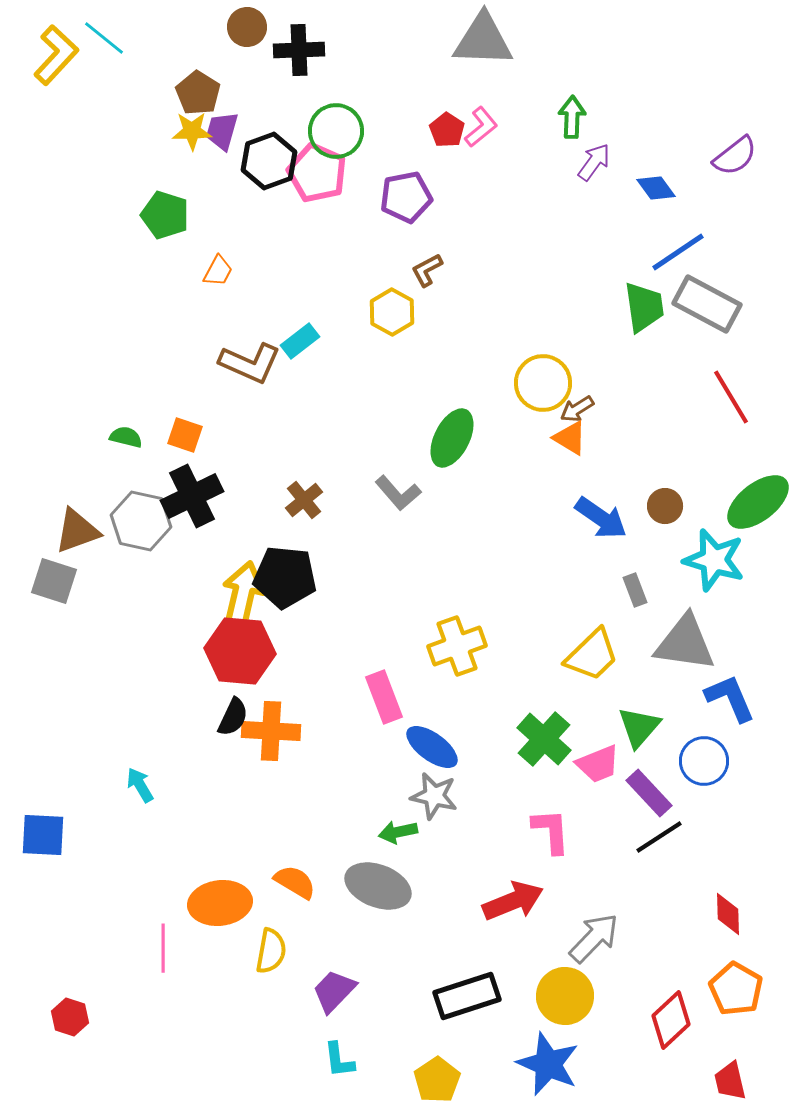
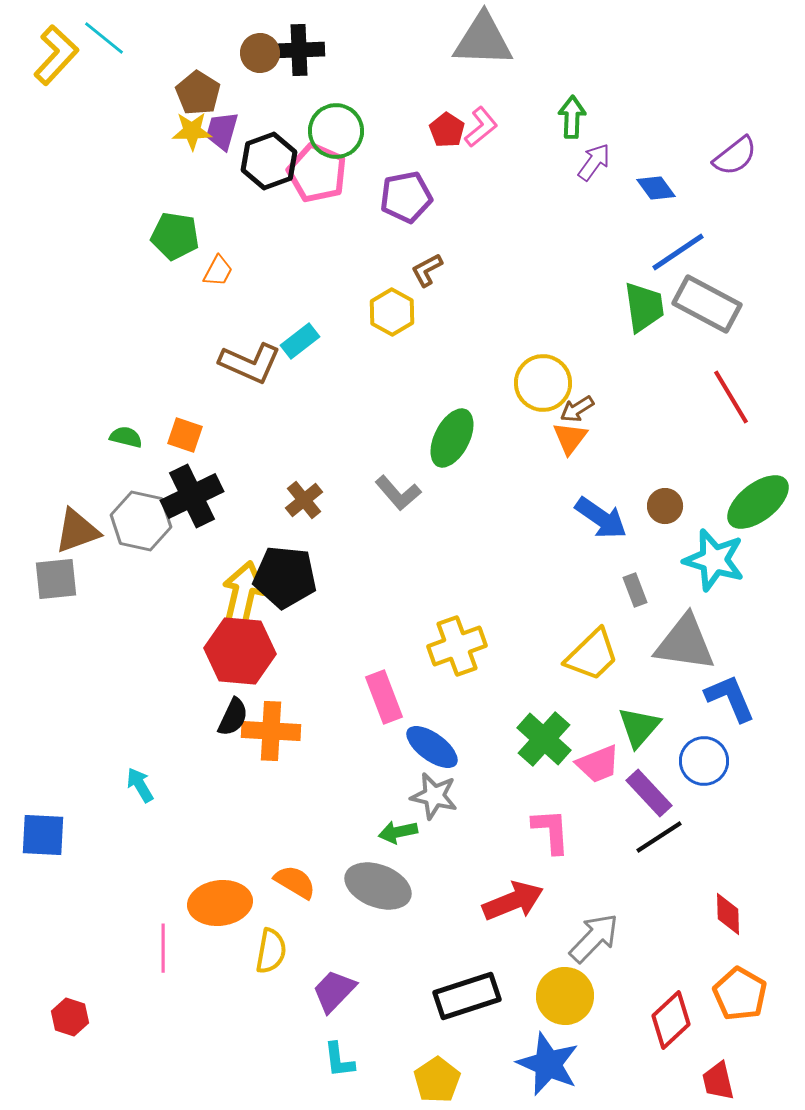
brown circle at (247, 27): moved 13 px right, 26 px down
green pentagon at (165, 215): moved 10 px right, 21 px down; rotated 9 degrees counterclockwise
orange triangle at (570, 438): rotated 36 degrees clockwise
gray square at (54, 581): moved 2 px right, 2 px up; rotated 24 degrees counterclockwise
orange pentagon at (736, 989): moved 4 px right, 5 px down
red trapezoid at (730, 1081): moved 12 px left
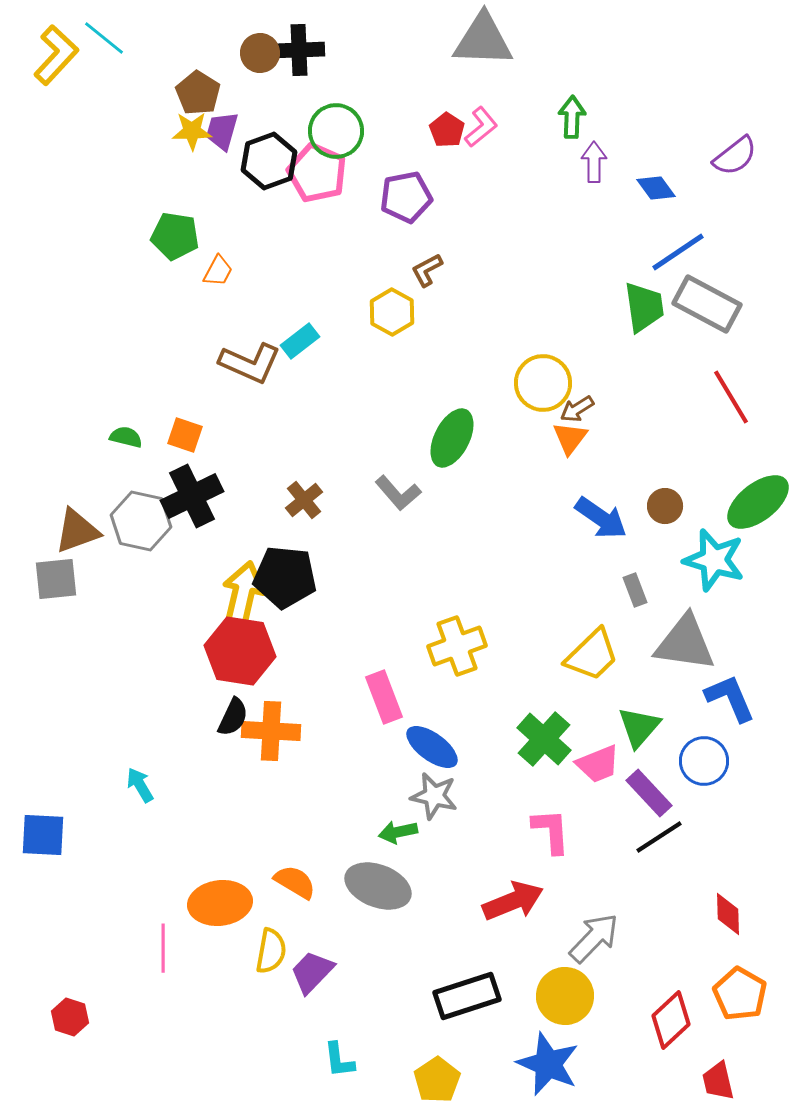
purple arrow at (594, 162): rotated 36 degrees counterclockwise
red hexagon at (240, 651): rotated 4 degrees clockwise
purple trapezoid at (334, 991): moved 22 px left, 19 px up
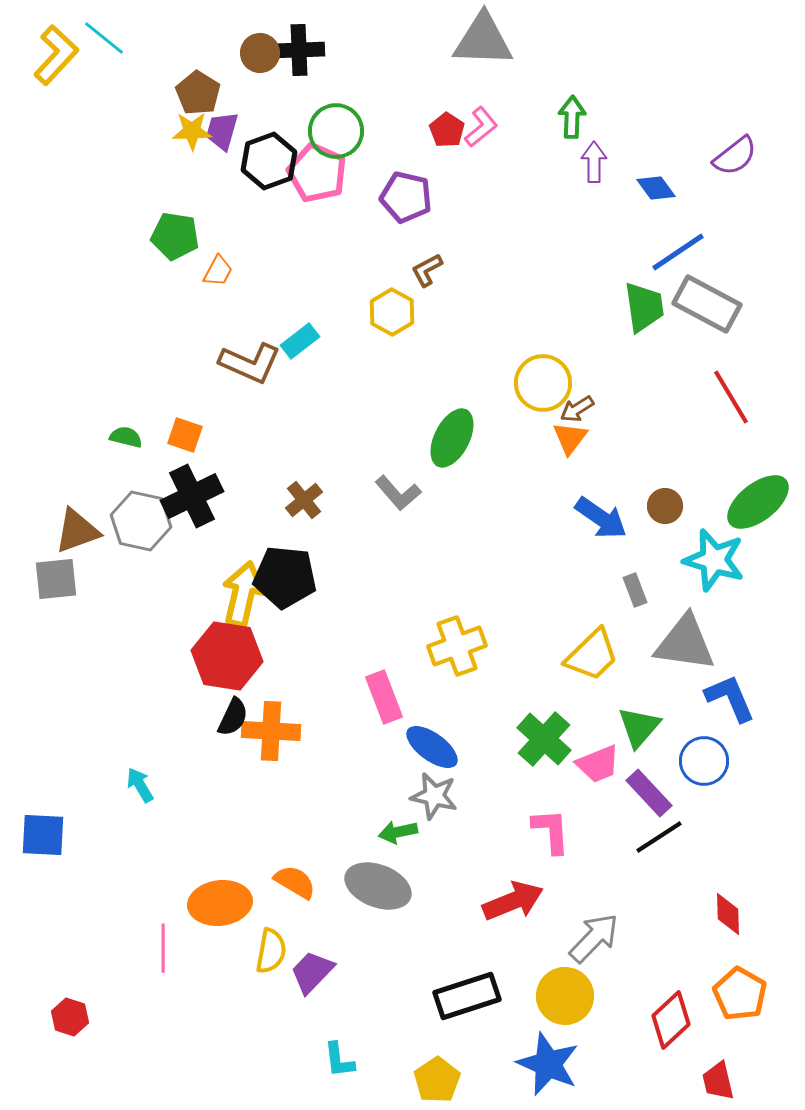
purple pentagon at (406, 197): rotated 24 degrees clockwise
red hexagon at (240, 651): moved 13 px left, 5 px down
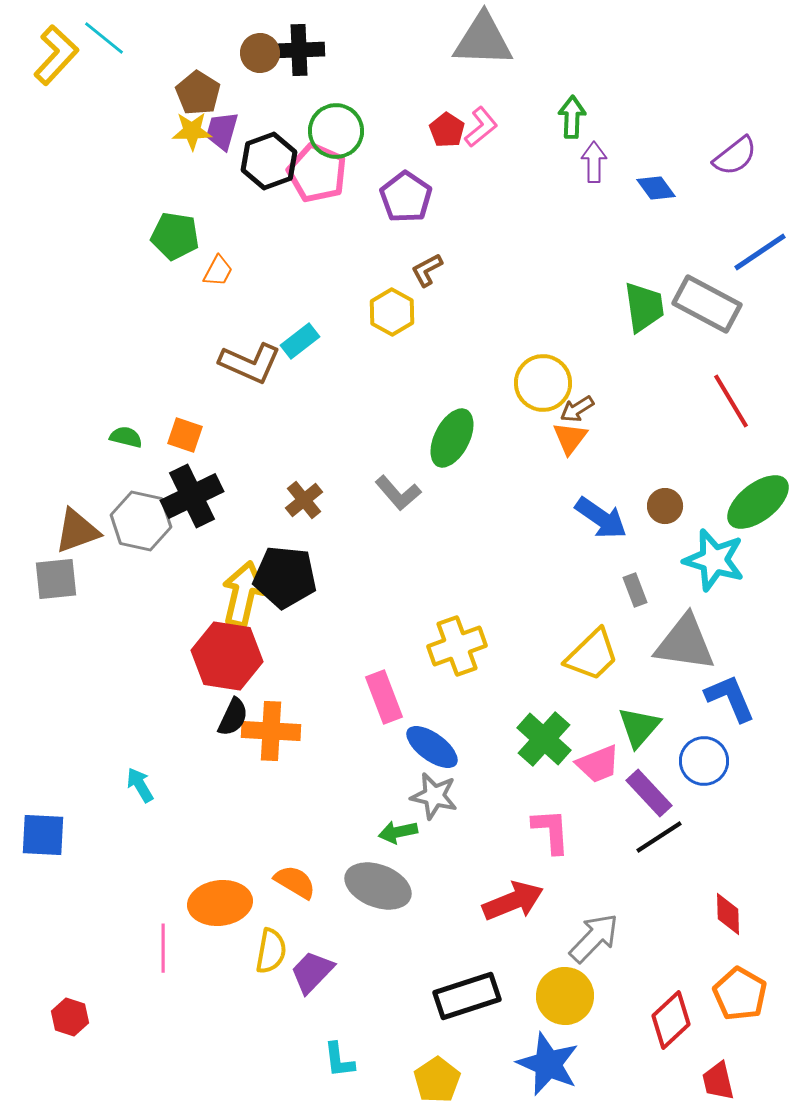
purple pentagon at (406, 197): rotated 21 degrees clockwise
blue line at (678, 252): moved 82 px right
red line at (731, 397): moved 4 px down
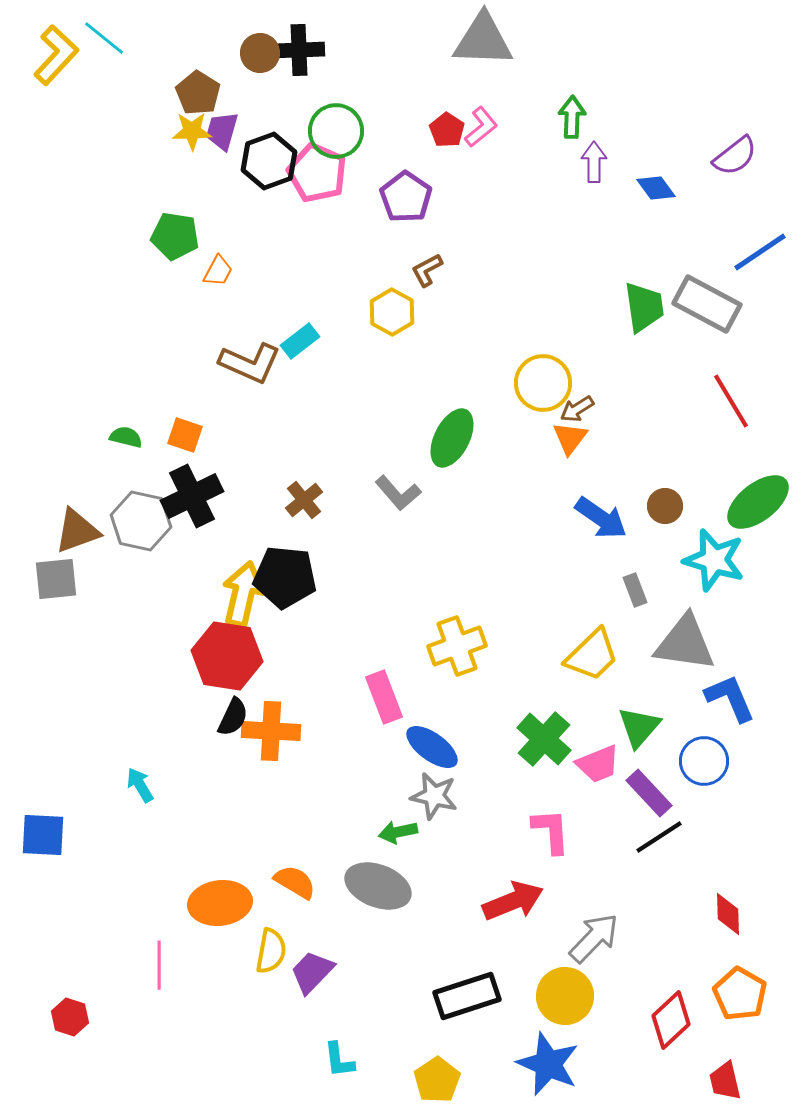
pink line at (163, 948): moved 4 px left, 17 px down
red trapezoid at (718, 1081): moved 7 px right
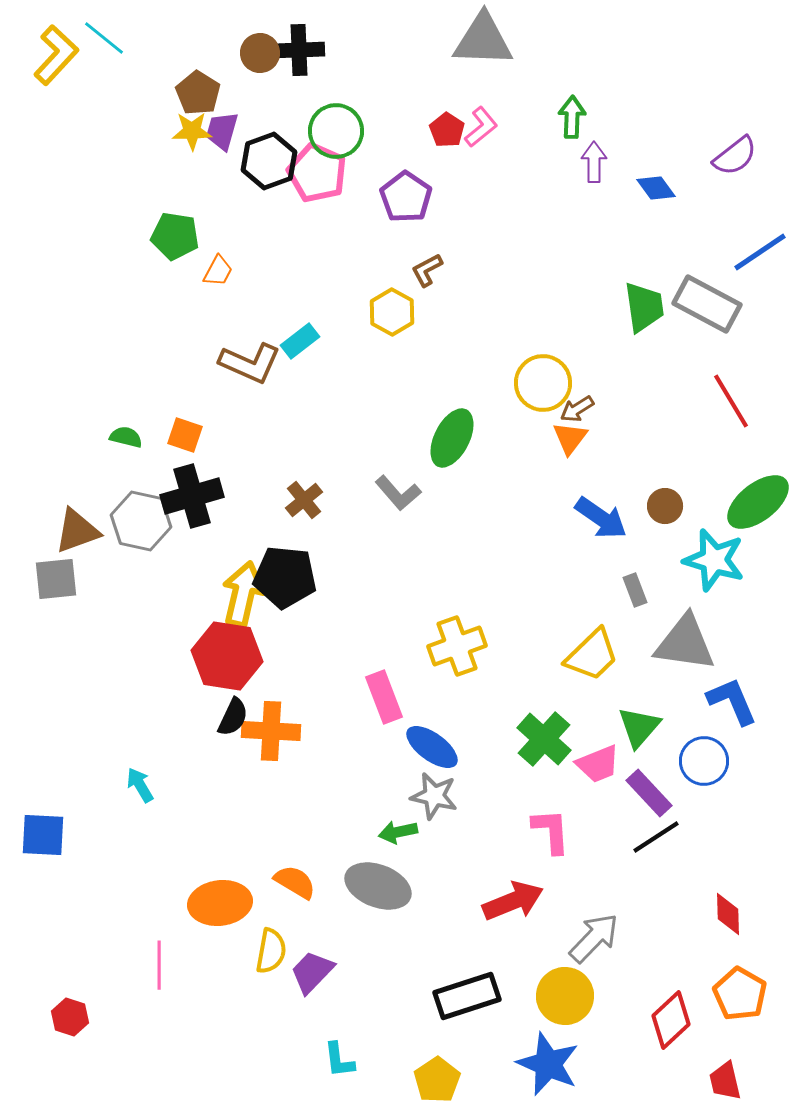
black cross at (192, 496): rotated 10 degrees clockwise
blue L-shape at (730, 698): moved 2 px right, 3 px down
black line at (659, 837): moved 3 px left
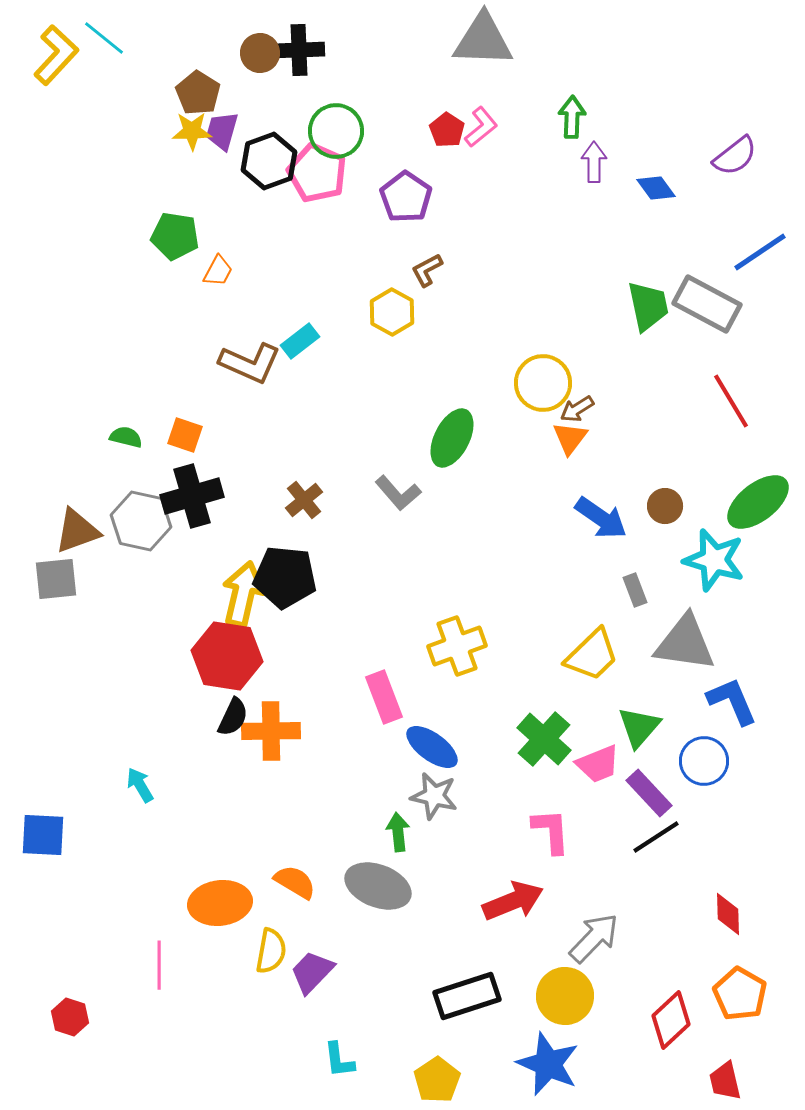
green trapezoid at (644, 307): moved 4 px right, 1 px up; rotated 4 degrees counterclockwise
orange cross at (271, 731): rotated 4 degrees counterclockwise
green arrow at (398, 832): rotated 96 degrees clockwise
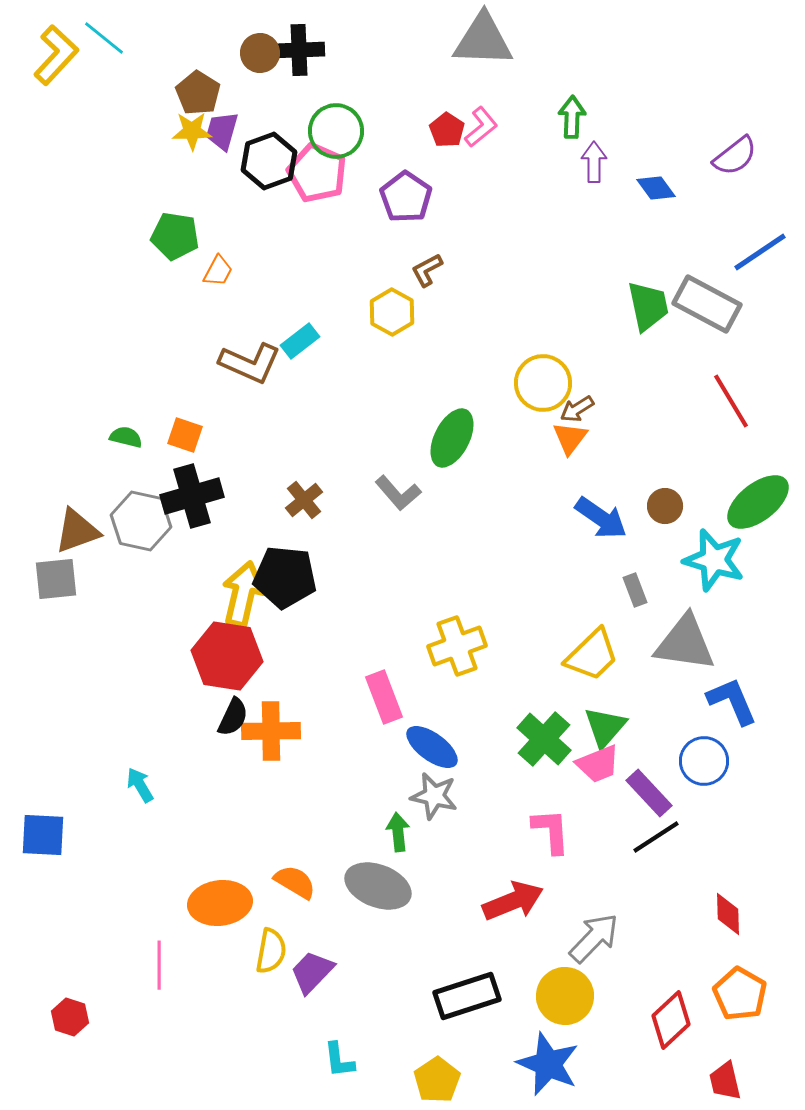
green triangle at (639, 727): moved 34 px left
